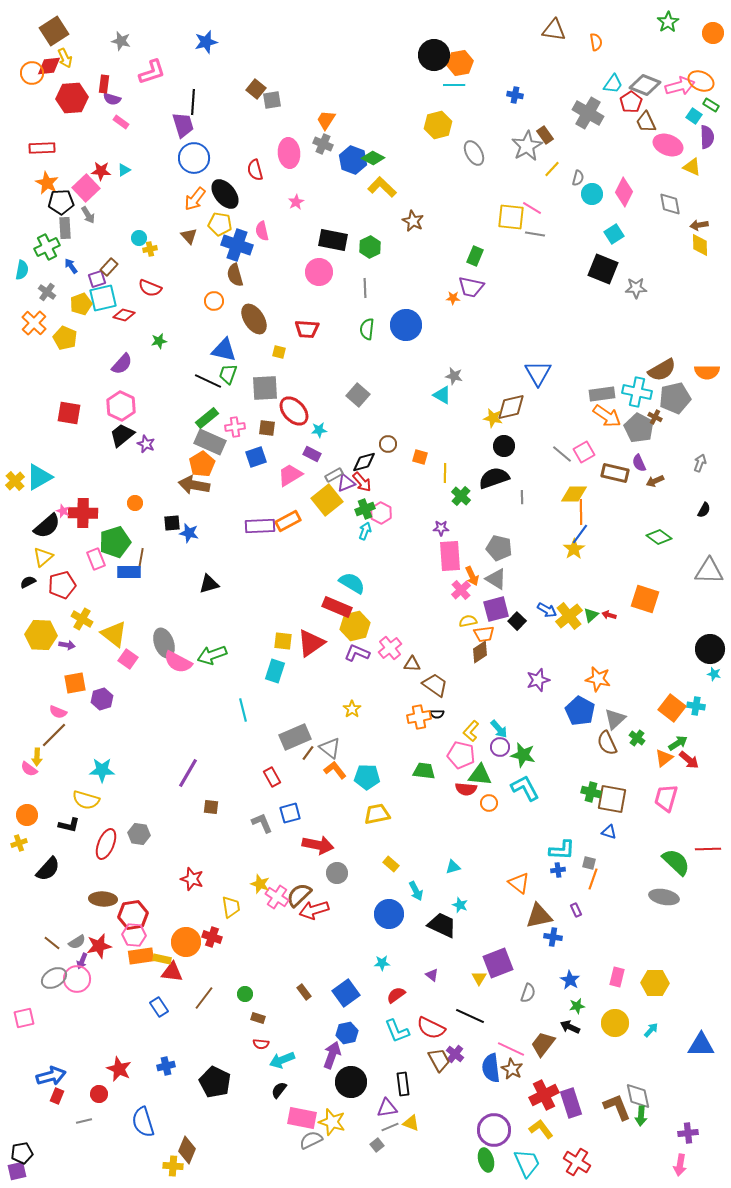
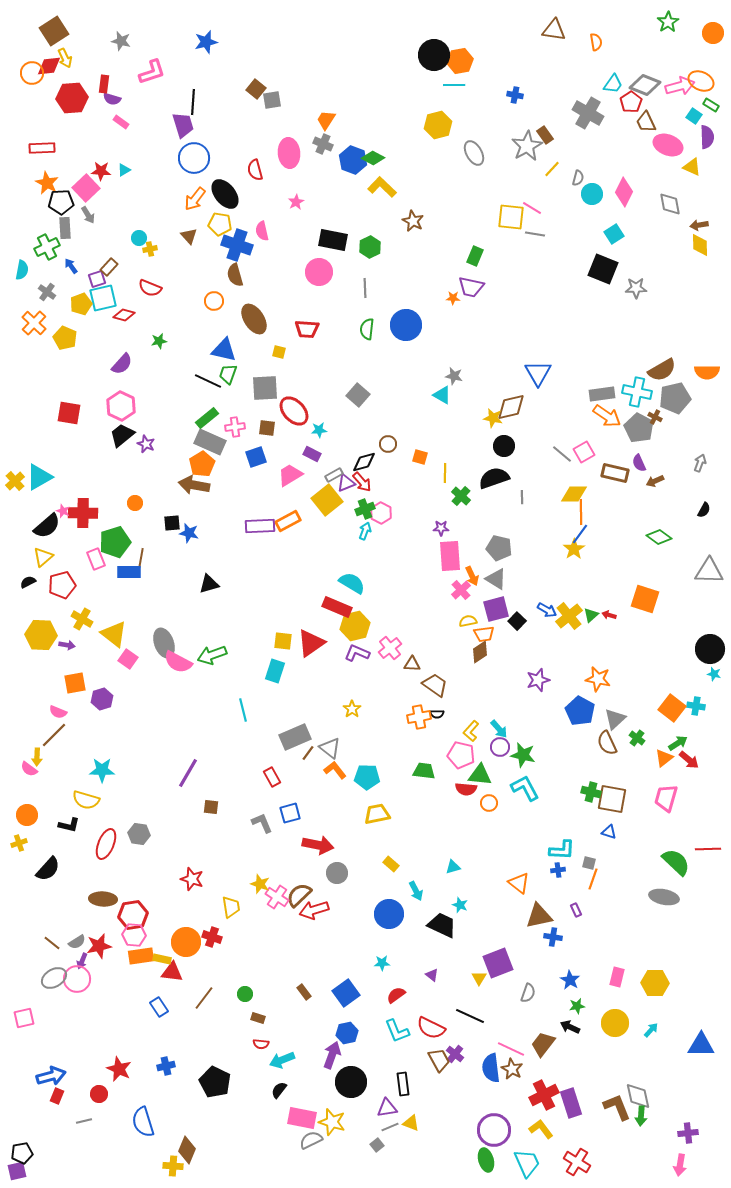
orange hexagon at (460, 63): moved 2 px up
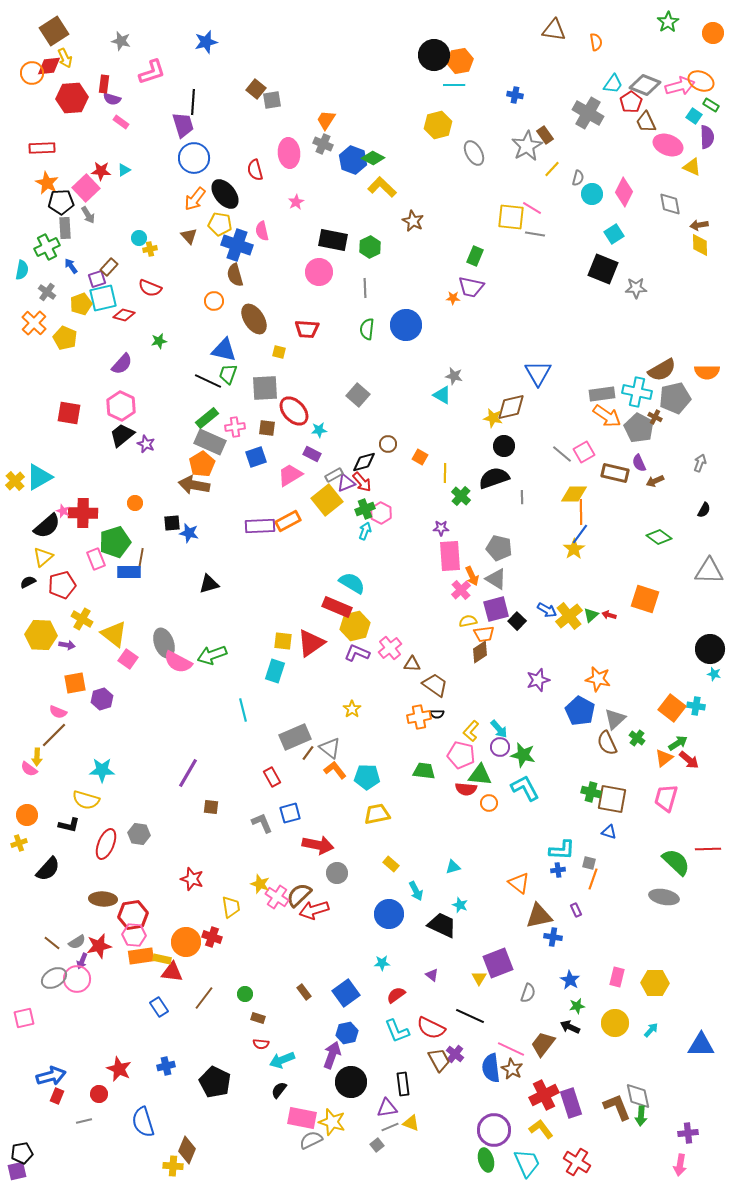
orange square at (420, 457): rotated 14 degrees clockwise
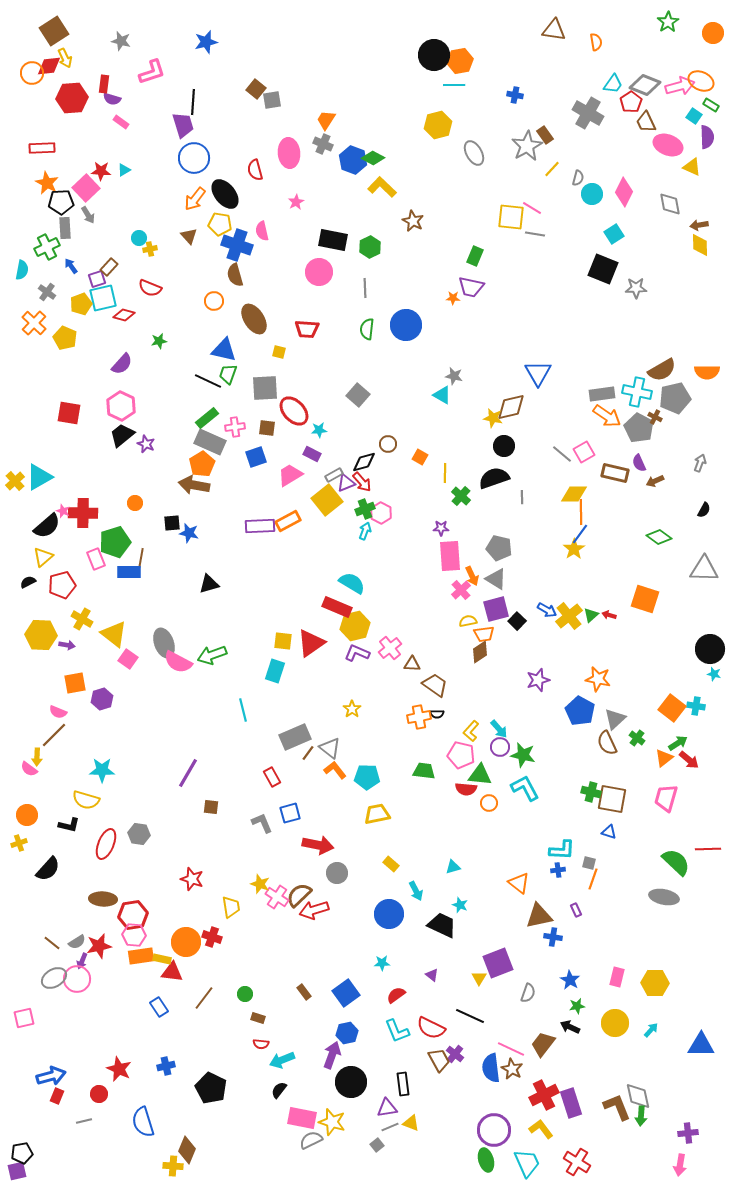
gray triangle at (709, 571): moved 5 px left, 2 px up
black pentagon at (215, 1082): moved 4 px left, 6 px down
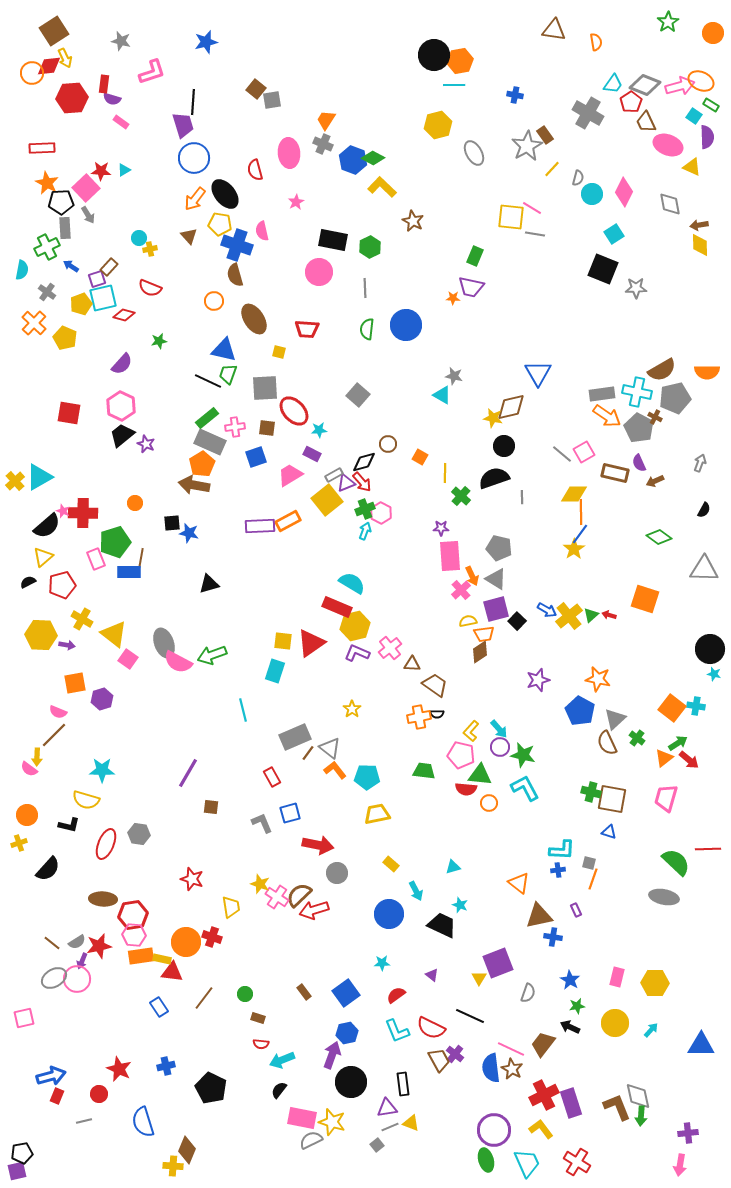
blue arrow at (71, 266): rotated 21 degrees counterclockwise
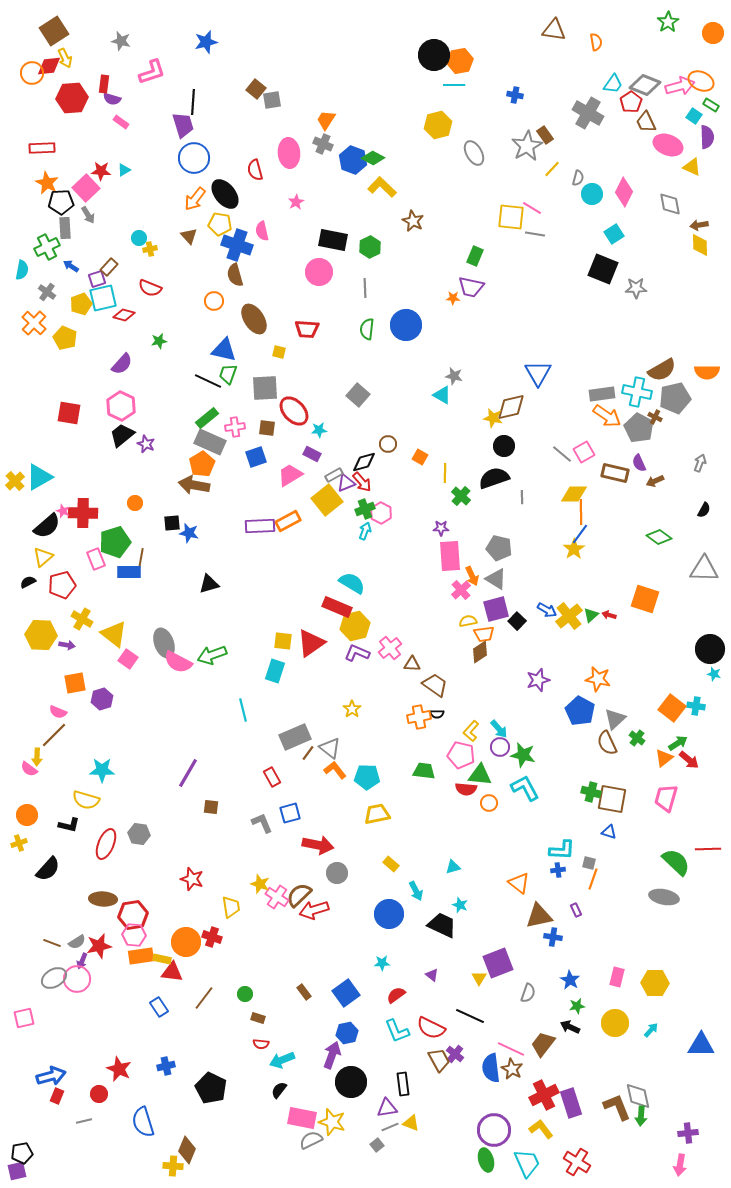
brown line at (52, 943): rotated 18 degrees counterclockwise
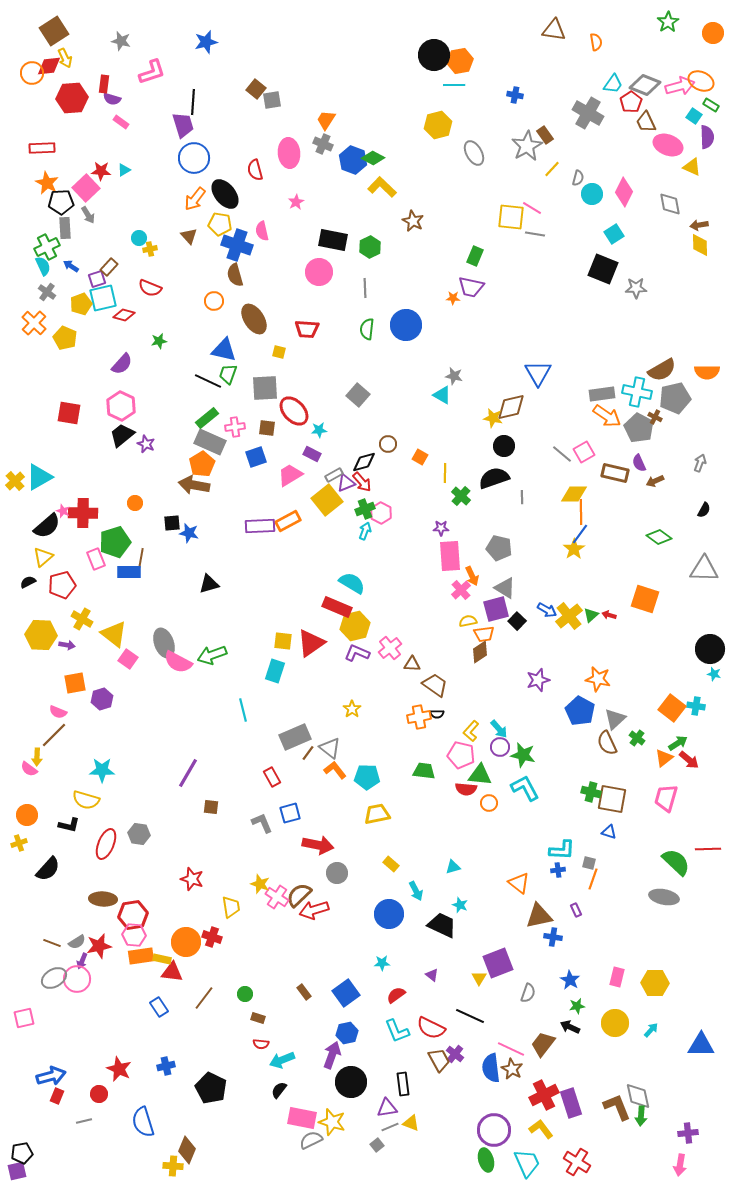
cyan semicircle at (22, 270): moved 21 px right, 4 px up; rotated 36 degrees counterclockwise
gray triangle at (496, 579): moved 9 px right, 9 px down
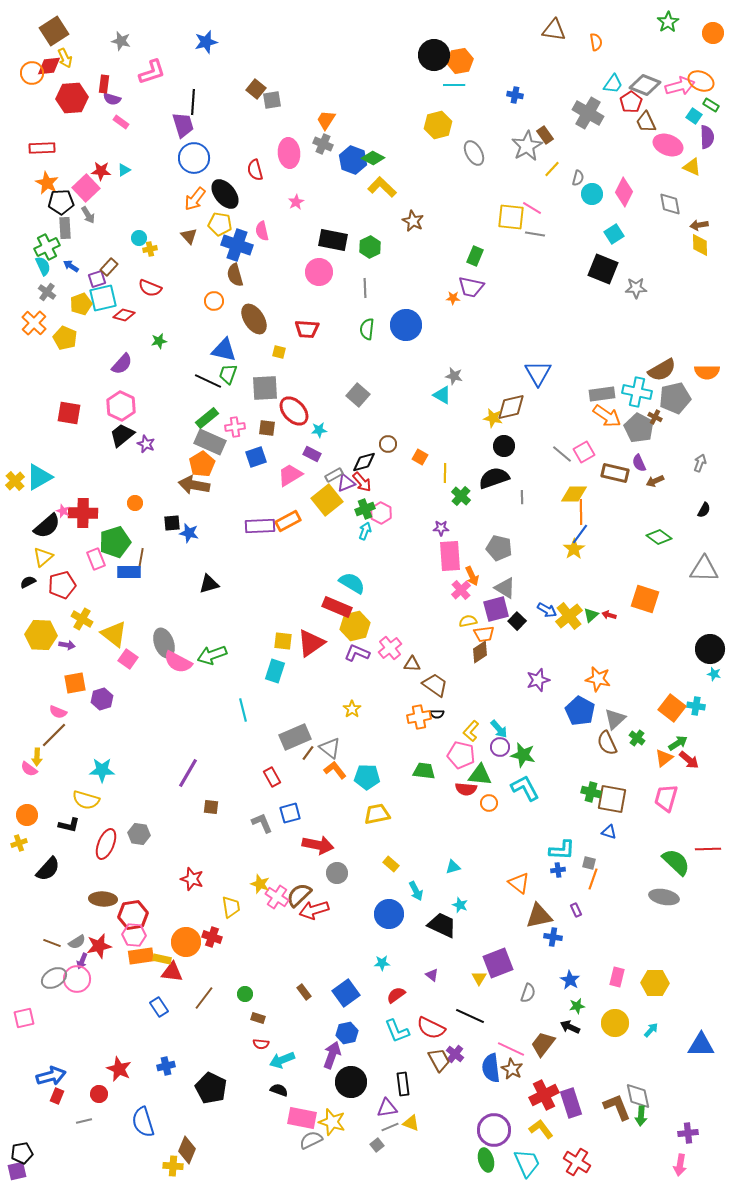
black semicircle at (279, 1090): rotated 72 degrees clockwise
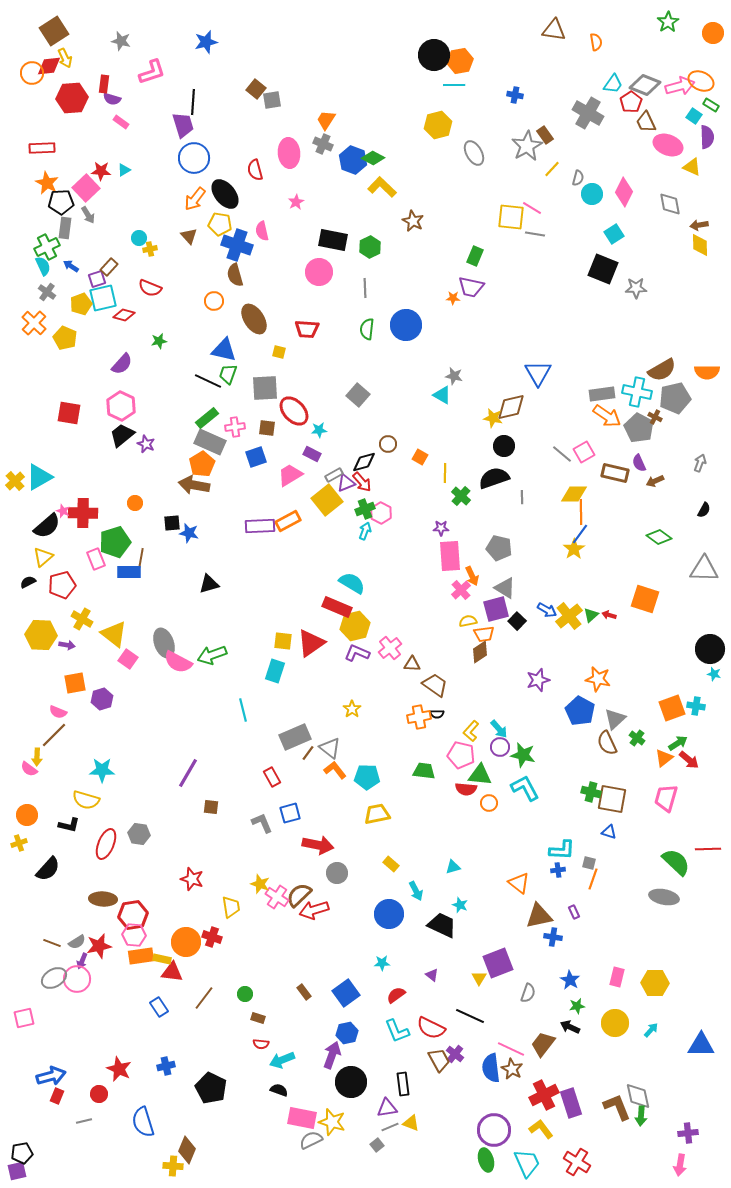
gray rectangle at (65, 228): rotated 10 degrees clockwise
orange square at (672, 708): rotated 32 degrees clockwise
purple rectangle at (576, 910): moved 2 px left, 2 px down
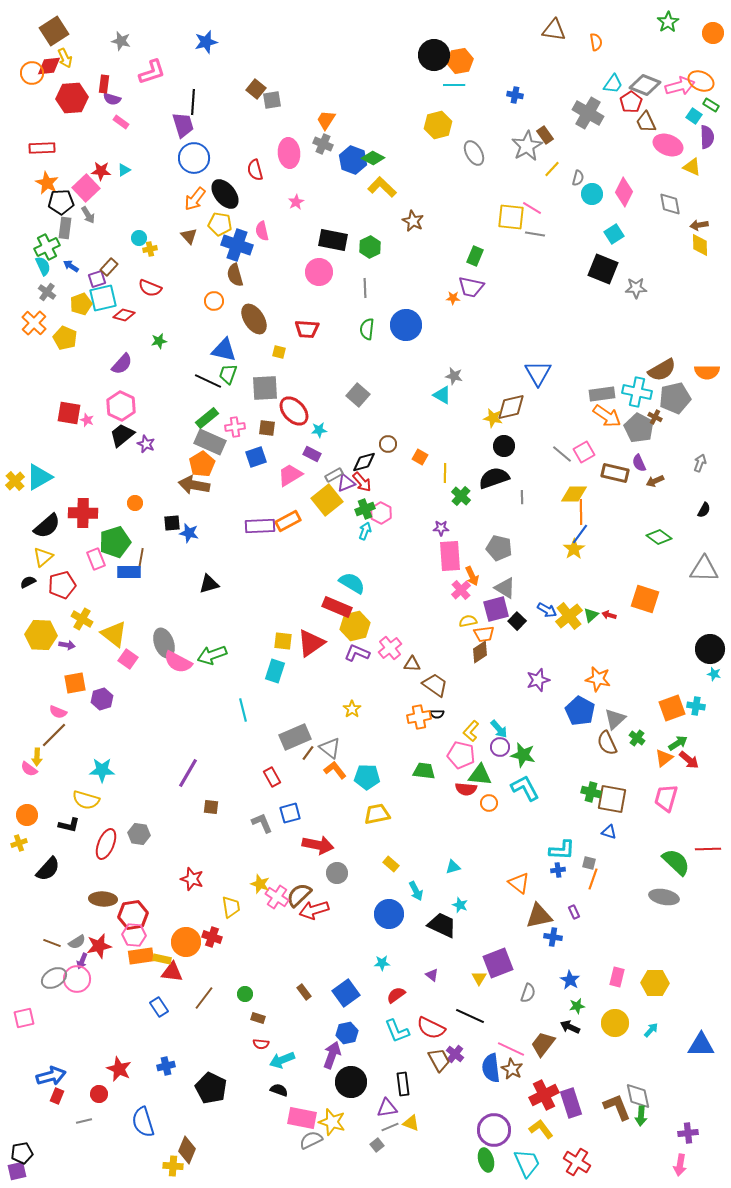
pink star at (63, 511): moved 24 px right, 91 px up
